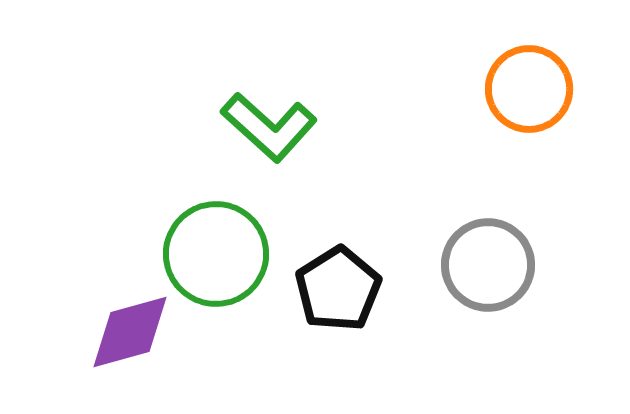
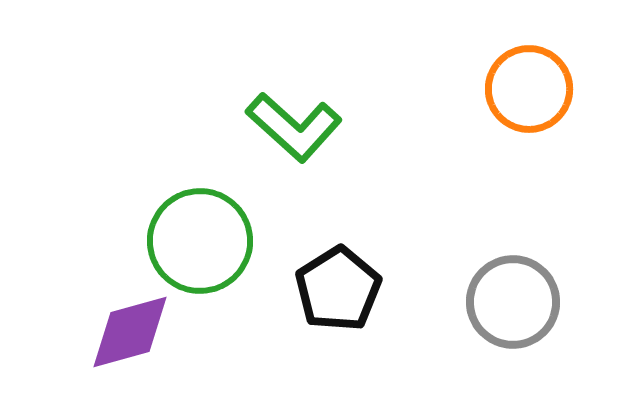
green L-shape: moved 25 px right
green circle: moved 16 px left, 13 px up
gray circle: moved 25 px right, 37 px down
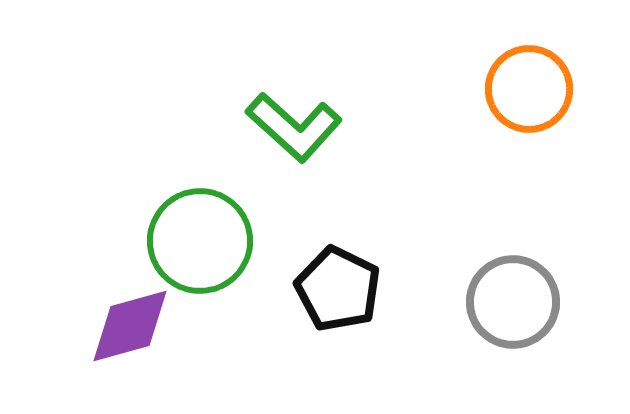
black pentagon: rotated 14 degrees counterclockwise
purple diamond: moved 6 px up
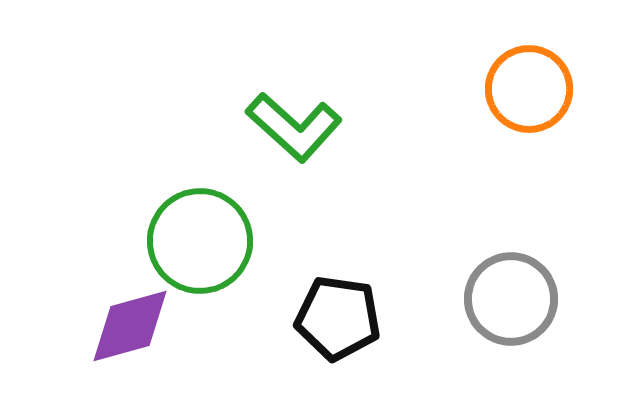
black pentagon: moved 29 px down; rotated 18 degrees counterclockwise
gray circle: moved 2 px left, 3 px up
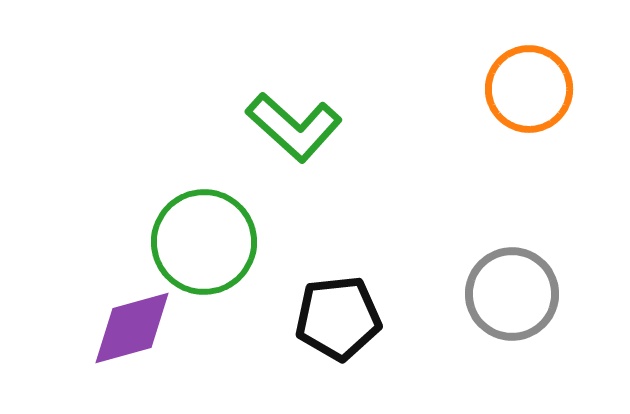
green circle: moved 4 px right, 1 px down
gray circle: moved 1 px right, 5 px up
black pentagon: rotated 14 degrees counterclockwise
purple diamond: moved 2 px right, 2 px down
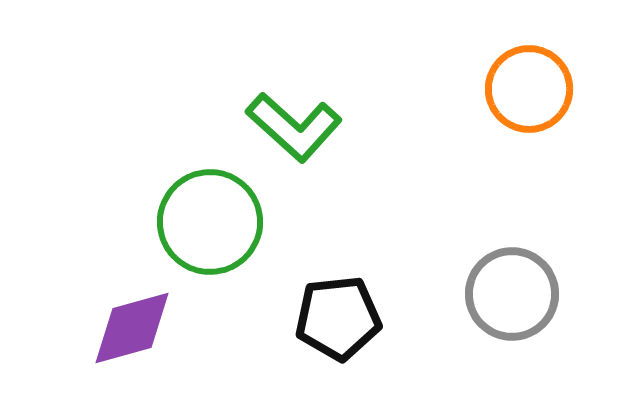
green circle: moved 6 px right, 20 px up
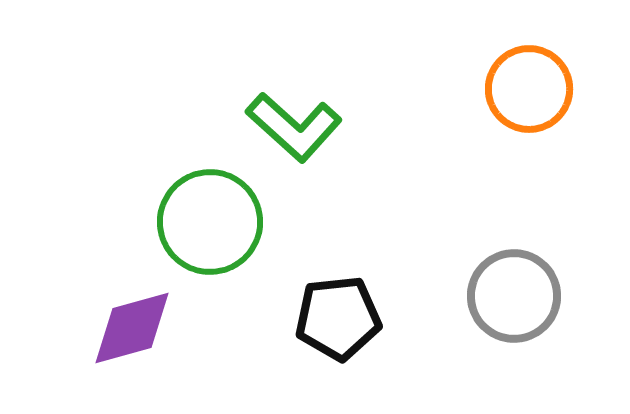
gray circle: moved 2 px right, 2 px down
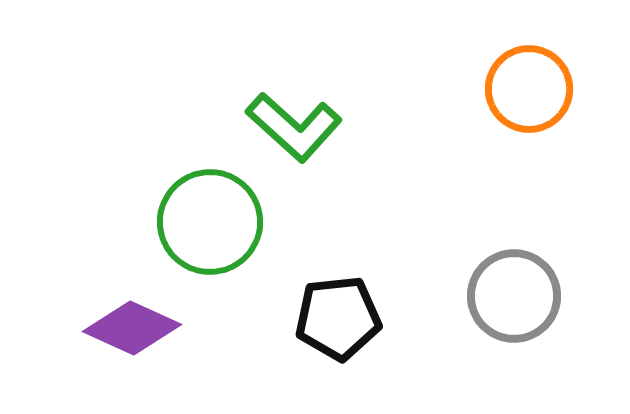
purple diamond: rotated 40 degrees clockwise
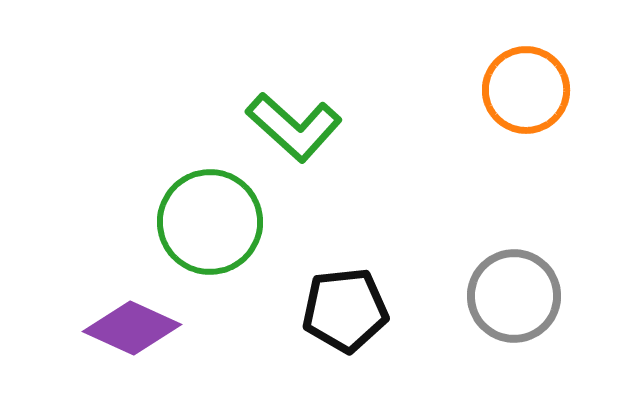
orange circle: moved 3 px left, 1 px down
black pentagon: moved 7 px right, 8 px up
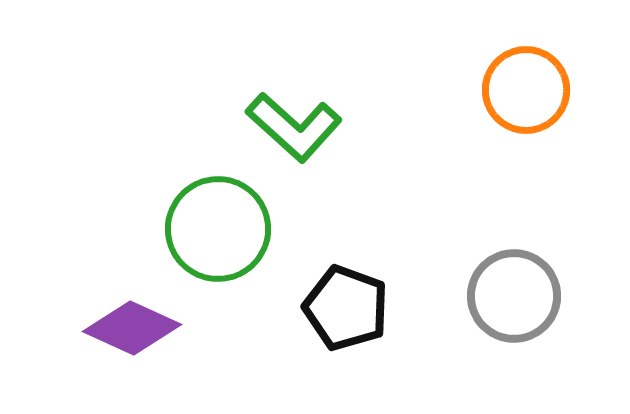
green circle: moved 8 px right, 7 px down
black pentagon: moved 1 px right, 2 px up; rotated 26 degrees clockwise
